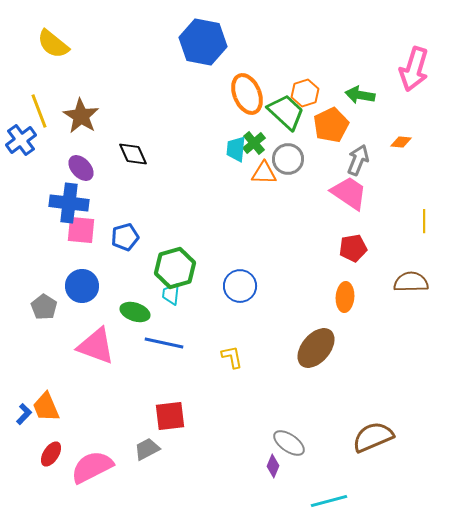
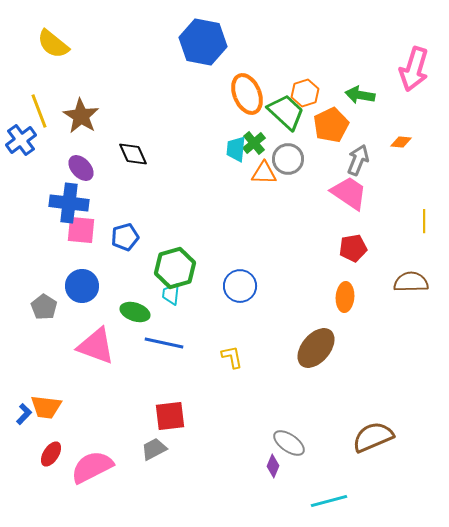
orange trapezoid at (46, 407): rotated 60 degrees counterclockwise
gray trapezoid at (147, 449): moved 7 px right
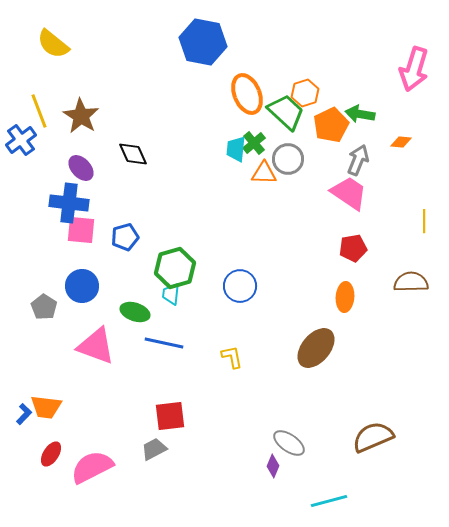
green arrow at (360, 95): moved 19 px down
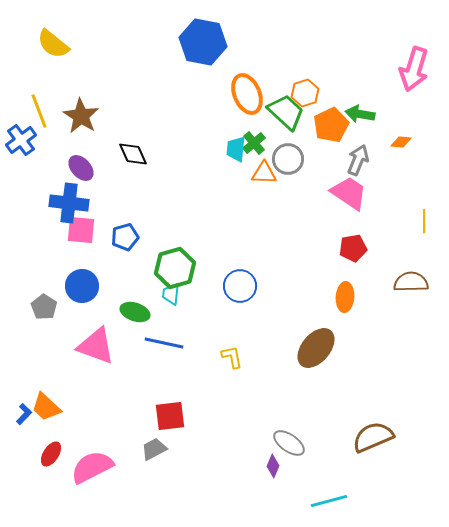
orange trapezoid at (46, 407): rotated 36 degrees clockwise
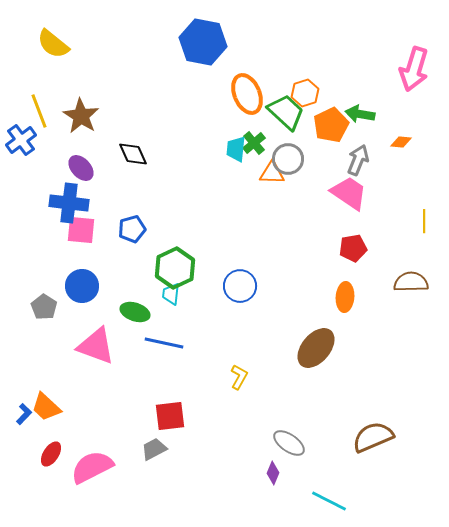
orange triangle at (264, 173): moved 8 px right
blue pentagon at (125, 237): moved 7 px right, 8 px up
green hexagon at (175, 268): rotated 9 degrees counterclockwise
yellow L-shape at (232, 357): moved 7 px right, 20 px down; rotated 40 degrees clockwise
purple diamond at (273, 466): moved 7 px down
cyan line at (329, 501): rotated 42 degrees clockwise
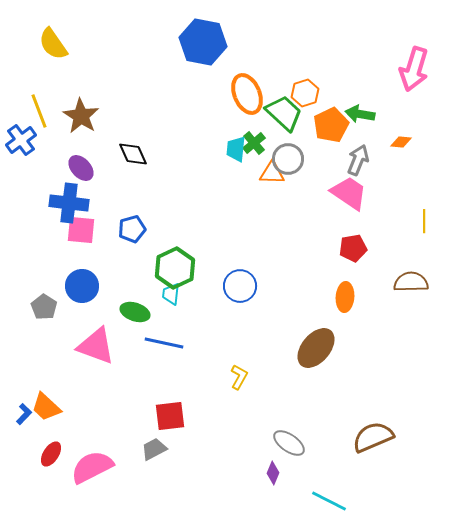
yellow semicircle at (53, 44): rotated 16 degrees clockwise
green trapezoid at (286, 112): moved 2 px left, 1 px down
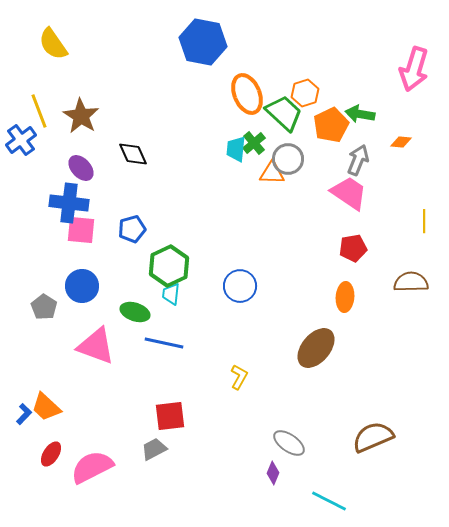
green hexagon at (175, 268): moved 6 px left, 2 px up
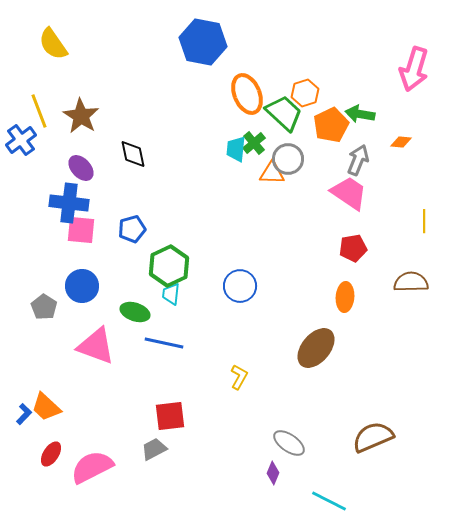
black diamond at (133, 154): rotated 12 degrees clockwise
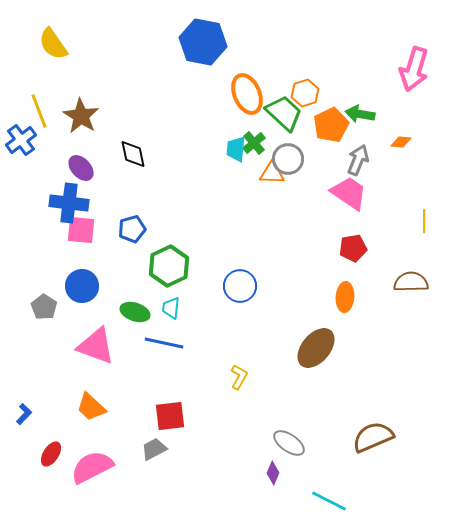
cyan trapezoid at (171, 294): moved 14 px down
orange trapezoid at (46, 407): moved 45 px right
